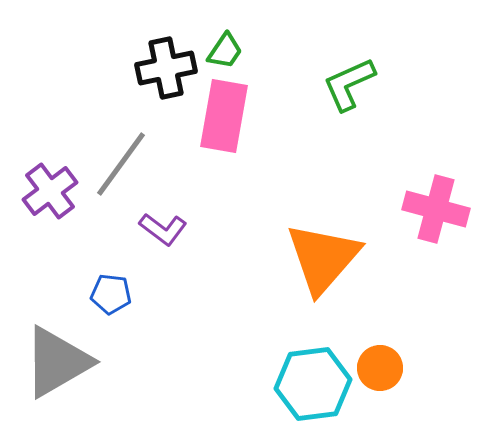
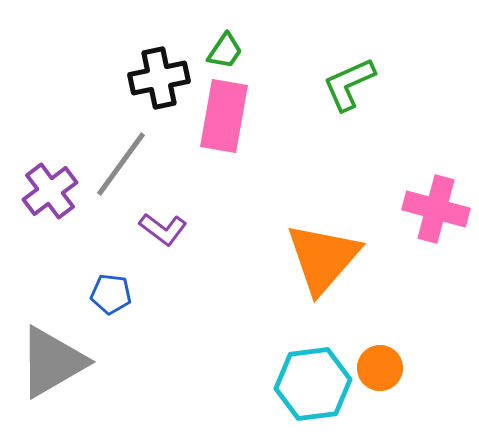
black cross: moved 7 px left, 10 px down
gray triangle: moved 5 px left
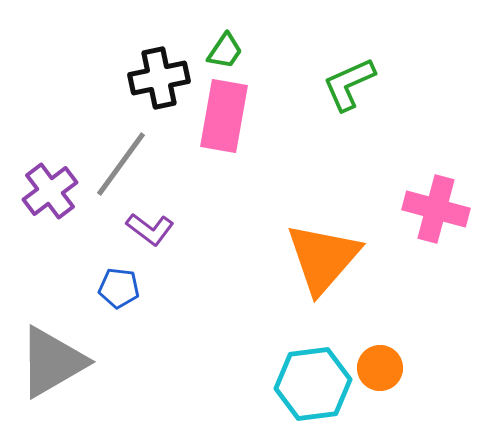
purple L-shape: moved 13 px left
blue pentagon: moved 8 px right, 6 px up
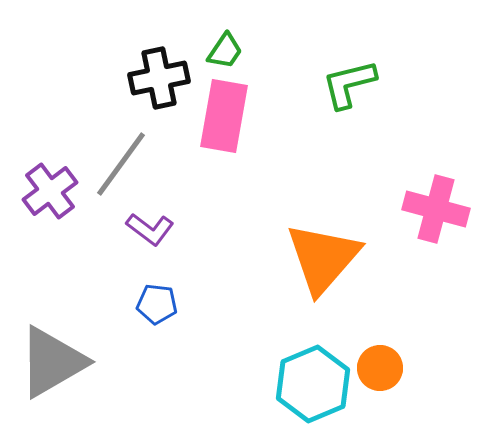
green L-shape: rotated 10 degrees clockwise
blue pentagon: moved 38 px right, 16 px down
cyan hexagon: rotated 16 degrees counterclockwise
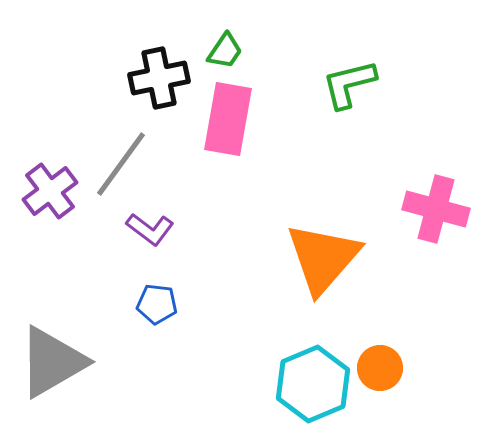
pink rectangle: moved 4 px right, 3 px down
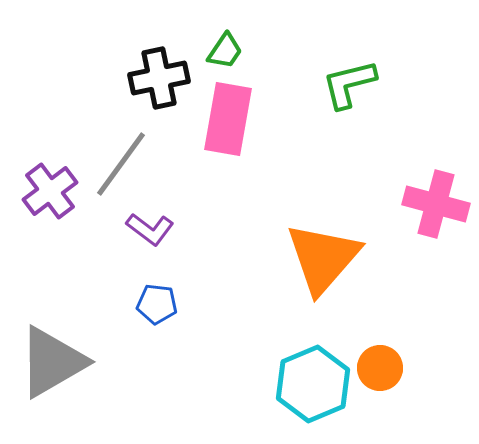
pink cross: moved 5 px up
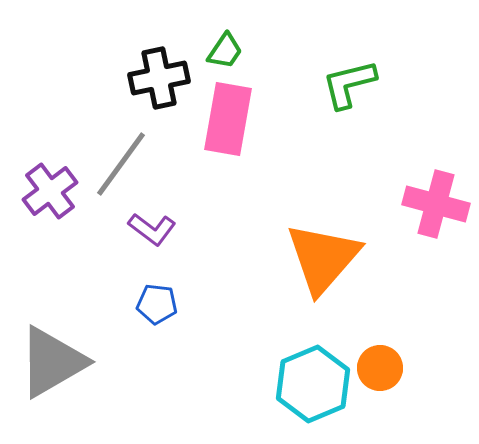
purple L-shape: moved 2 px right
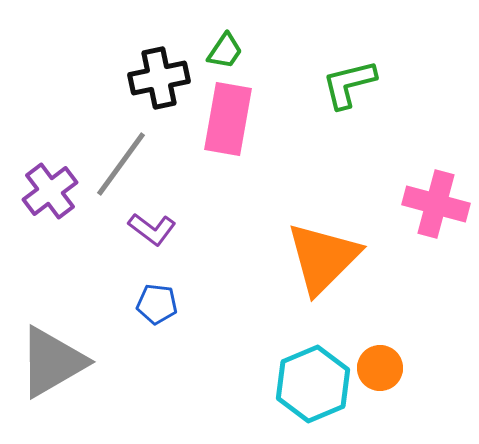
orange triangle: rotated 4 degrees clockwise
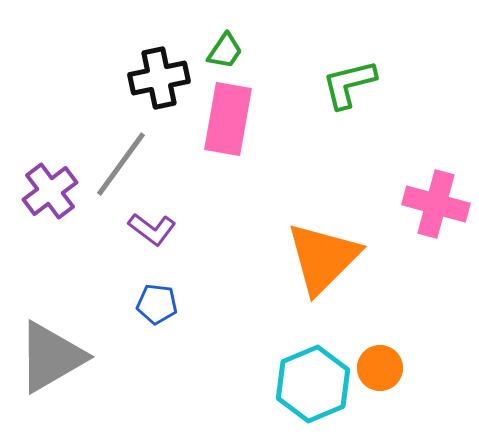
gray triangle: moved 1 px left, 5 px up
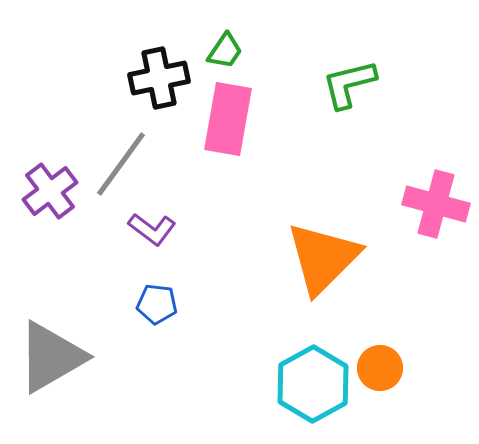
cyan hexagon: rotated 6 degrees counterclockwise
